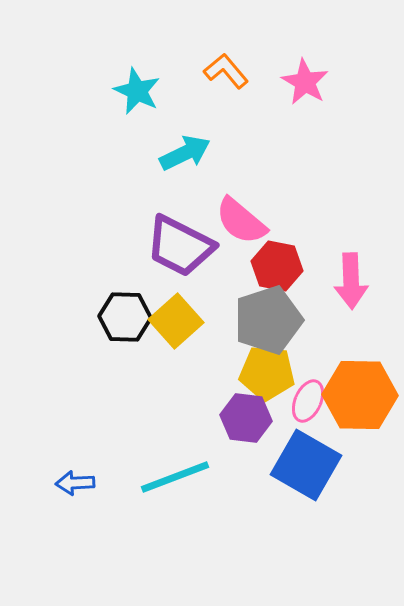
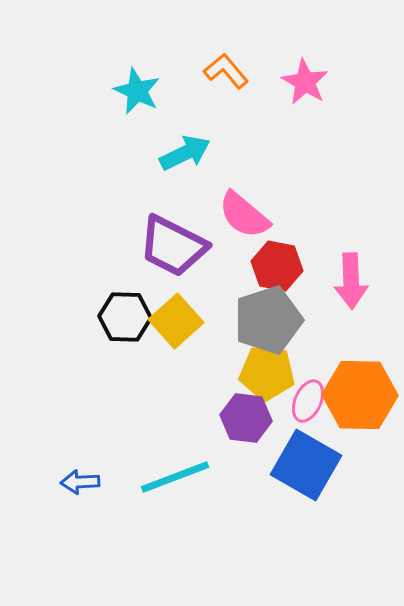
pink semicircle: moved 3 px right, 6 px up
purple trapezoid: moved 7 px left
blue arrow: moved 5 px right, 1 px up
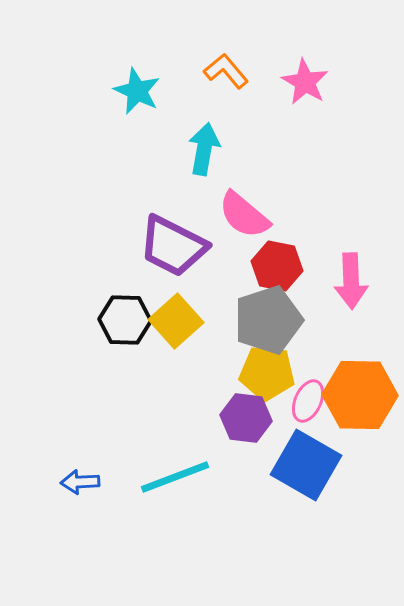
cyan arrow: moved 19 px right, 4 px up; rotated 54 degrees counterclockwise
black hexagon: moved 3 px down
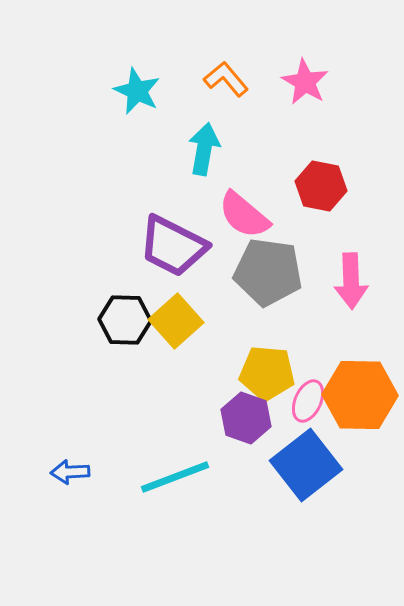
orange L-shape: moved 8 px down
red hexagon: moved 44 px right, 80 px up
gray pentagon: moved 48 px up; rotated 26 degrees clockwise
purple hexagon: rotated 12 degrees clockwise
blue square: rotated 22 degrees clockwise
blue arrow: moved 10 px left, 10 px up
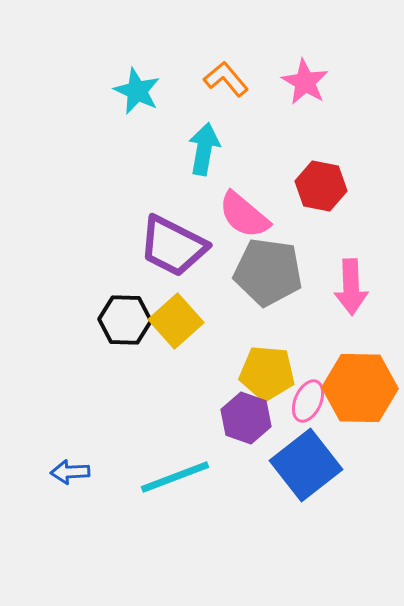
pink arrow: moved 6 px down
orange hexagon: moved 7 px up
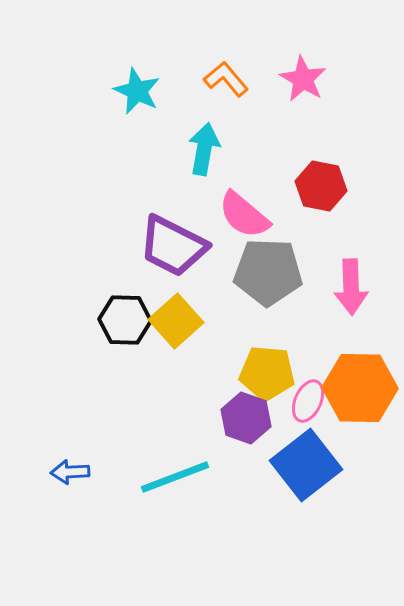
pink star: moved 2 px left, 3 px up
gray pentagon: rotated 6 degrees counterclockwise
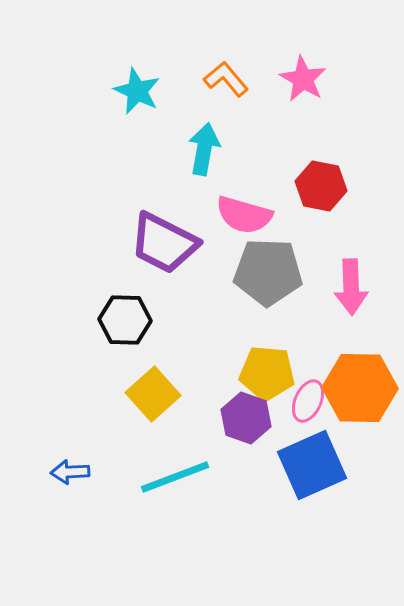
pink semicircle: rotated 24 degrees counterclockwise
purple trapezoid: moved 9 px left, 3 px up
yellow square: moved 23 px left, 73 px down
blue square: moved 6 px right; rotated 14 degrees clockwise
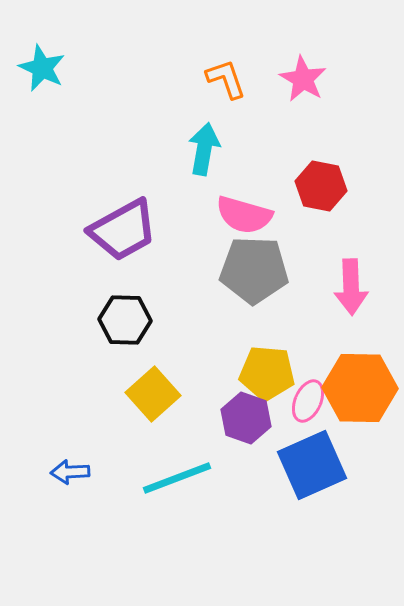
orange L-shape: rotated 21 degrees clockwise
cyan star: moved 95 px left, 23 px up
purple trapezoid: moved 41 px left, 13 px up; rotated 56 degrees counterclockwise
gray pentagon: moved 14 px left, 2 px up
cyan line: moved 2 px right, 1 px down
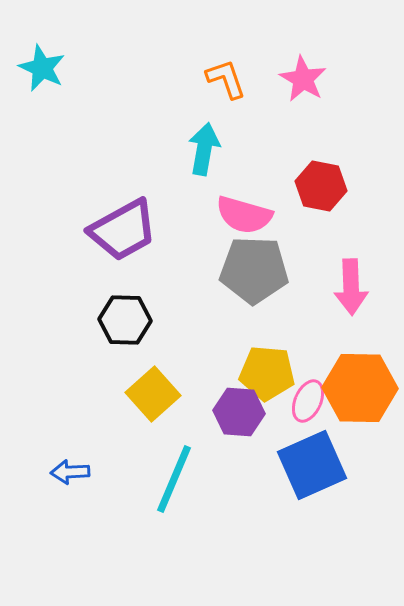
purple hexagon: moved 7 px left, 6 px up; rotated 15 degrees counterclockwise
cyan line: moved 3 px left, 1 px down; rotated 46 degrees counterclockwise
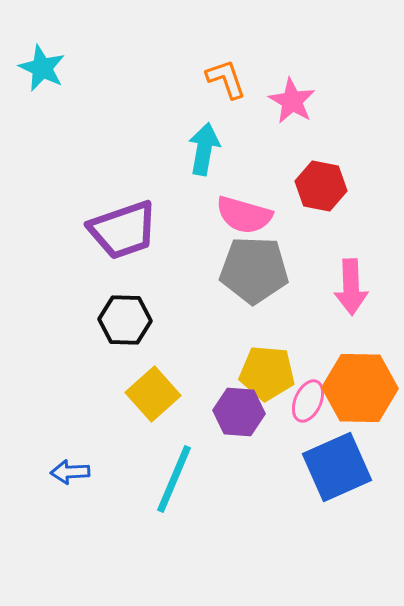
pink star: moved 11 px left, 22 px down
purple trapezoid: rotated 10 degrees clockwise
blue square: moved 25 px right, 2 px down
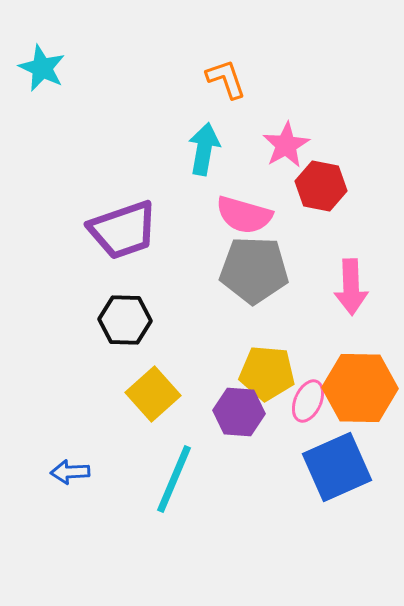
pink star: moved 6 px left, 44 px down; rotated 12 degrees clockwise
